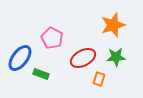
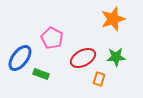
orange star: moved 6 px up
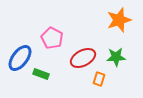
orange star: moved 6 px right, 1 px down
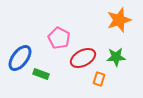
pink pentagon: moved 7 px right
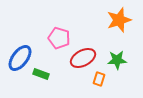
pink pentagon: rotated 10 degrees counterclockwise
green star: moved 1 px right, 3 px down
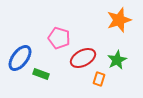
green star: rotated 24 degrees counterclockwise
